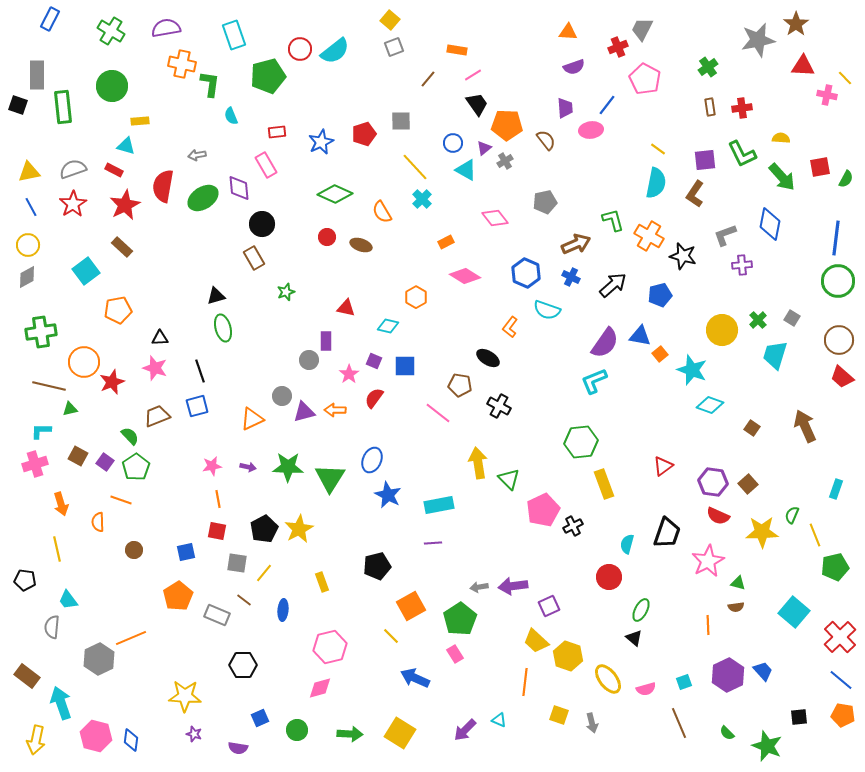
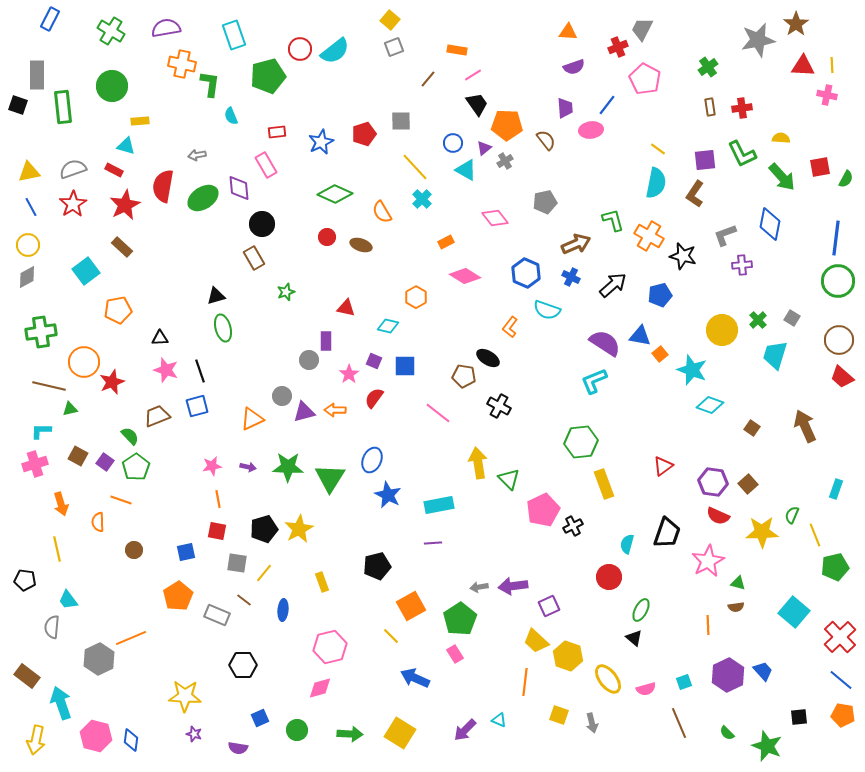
yellow line at (845, 78): moved 13 px left, 13 px up; rotated 42 degrees clockwise
purple semicircle at (605, 343): rotated 92 degrees counterclockwise
pink star at (155, 368): moved 11 px right, 2 px down
brown pentagon at (460, 385): moved 4 px right, 9 px up
black pentagon at (264, 529): rotated 12 degrees clockwise
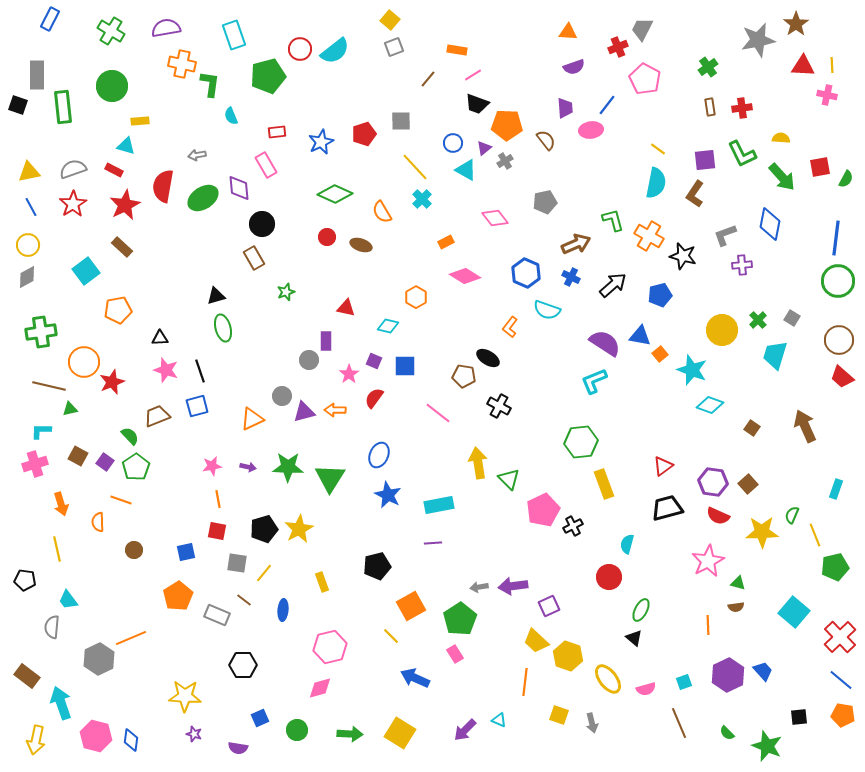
black trapezoid at (477, 104): rotated 145 degrees clockwise
blue ellipse at (372, 460): moved 7 px right, 5 px up
black trapezoid at (667, 533): moved 25 px up; rotated 124 degrees counterclockwise
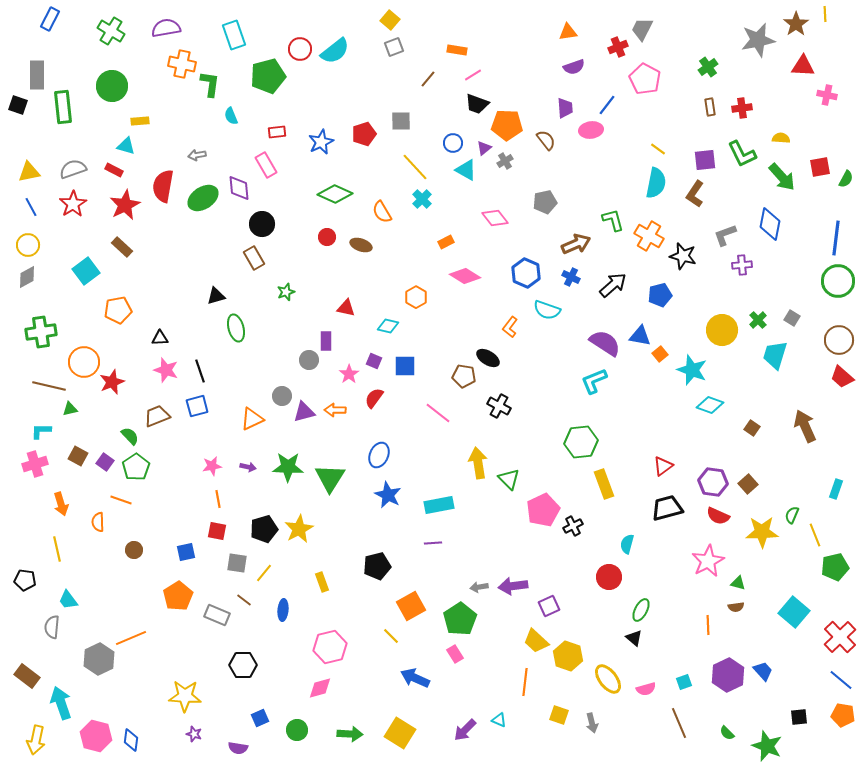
orange triangle at (568, 32): rotated 12 degrees counterclockwise
yellow line at (832, 65): moved 7 px left, 51 px up
green ellipse at (223, 328): moved 13 px right
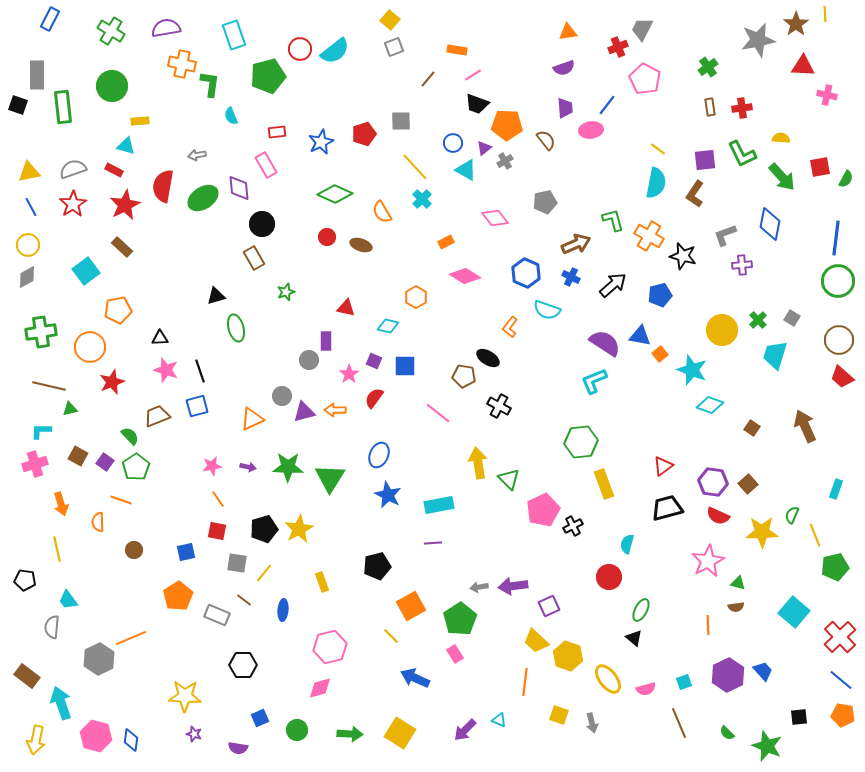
purple semicircle at (574, 67): moved 10 px left, 1 px down
orange circle at (84, 362): moved 6 px right, 15 px up
orange line at (218, 499): rotated 24 degrees counterclockwise
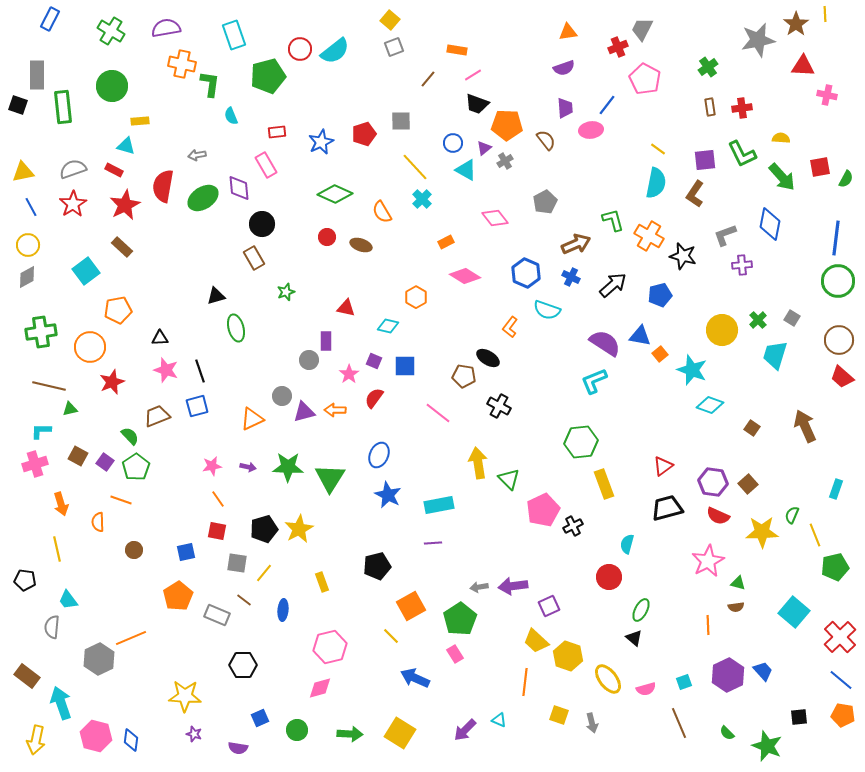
yellow triangle at (29, 172): moved 6 px left
gray pentagon at (545, 202): rotated 15 degrees counterclockwise
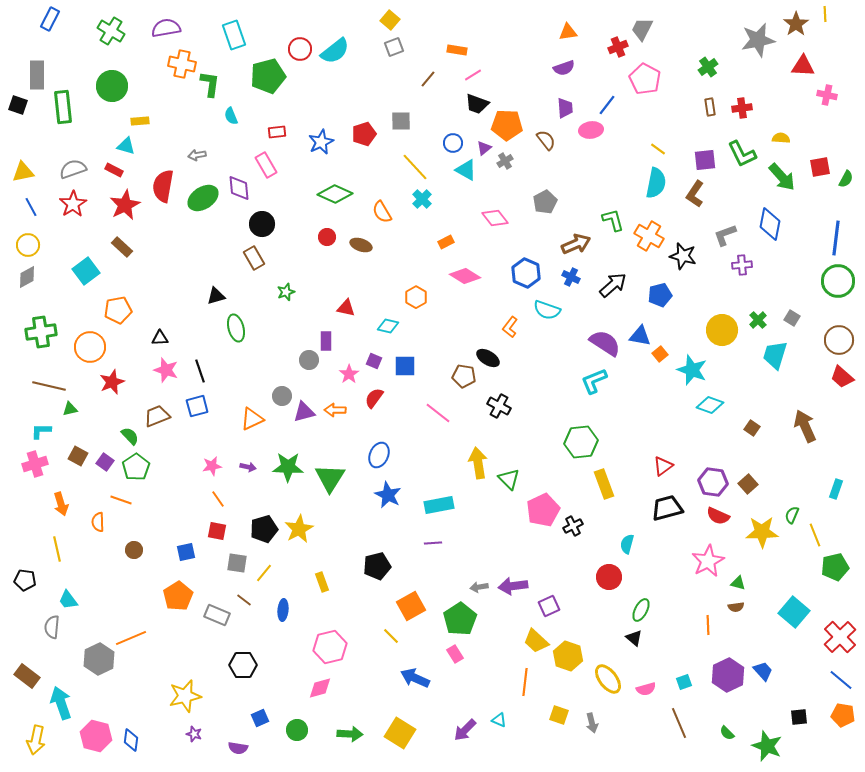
yellow star at (185, 696): rotated 16 degrees counterclockwise
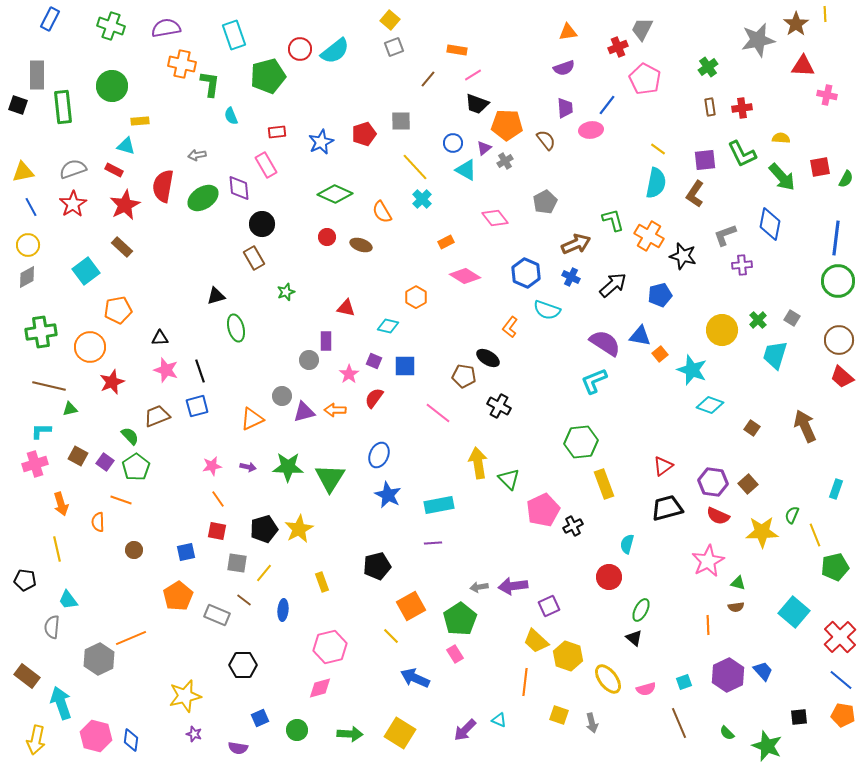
green cross at (111, 31): moved 5 px up; rotated 12 degrees counterclockwise
